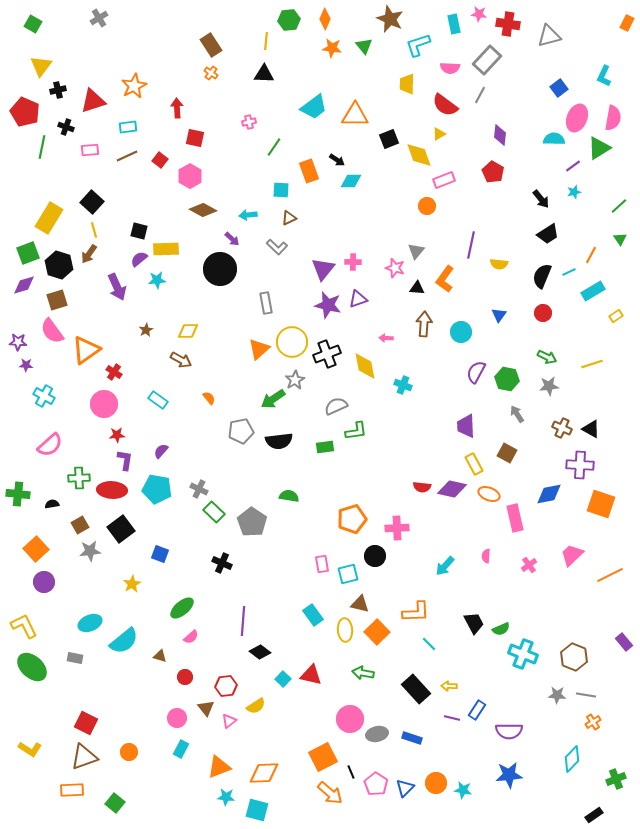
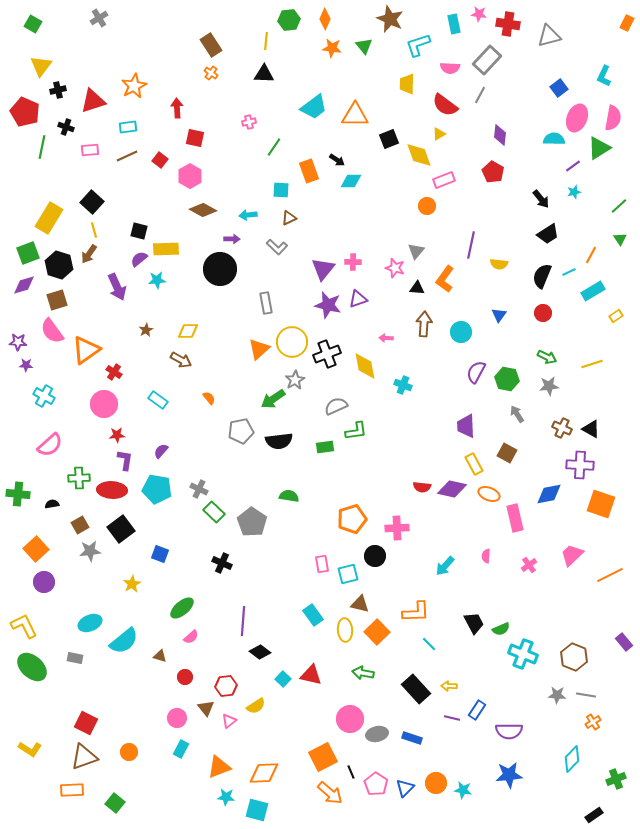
purple arrow at (232, 239): rotated 42 degrees counterclockwise
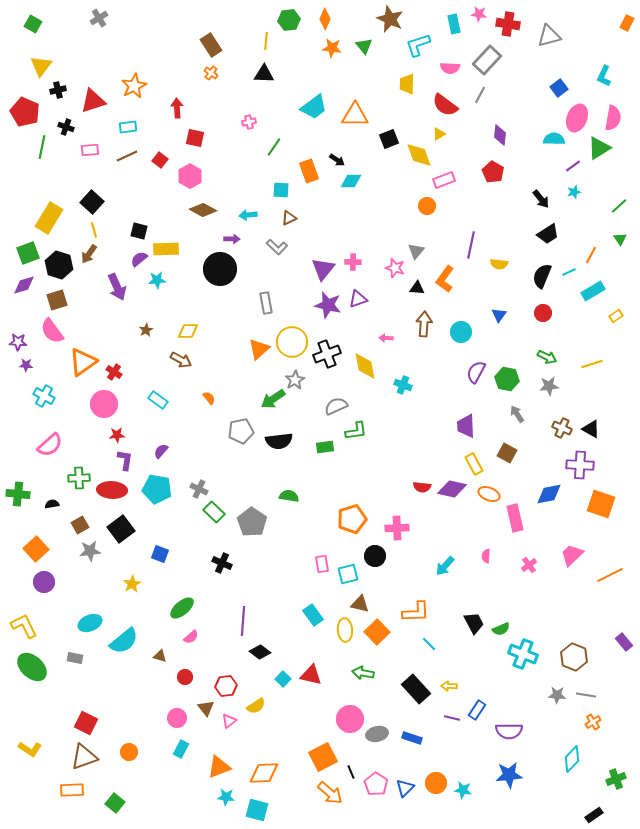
orange triangle at (86, 350): moved 3 px left, 12 px down
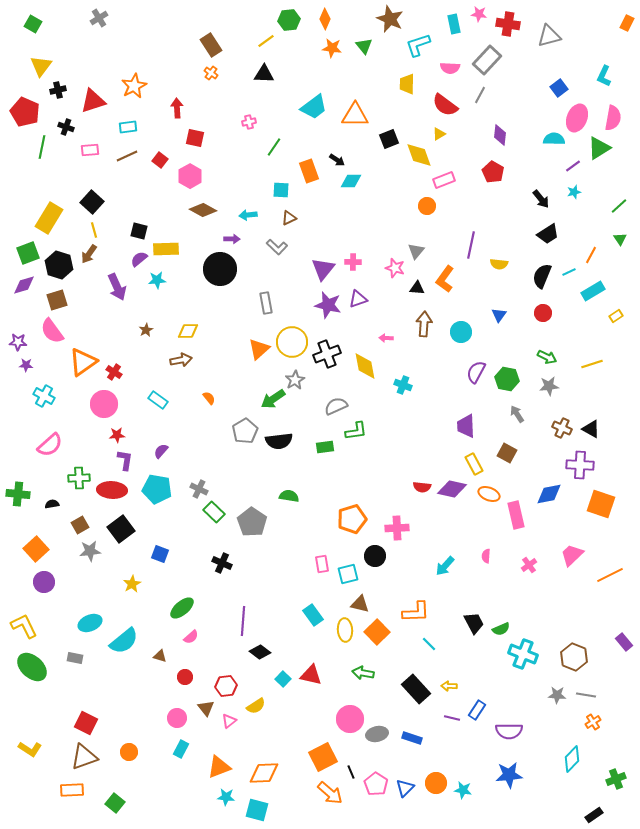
yellow line at (266, 41): rotated 48 degrees clockwise
brown arrow at (181, 360): rotated 40 degrees counterclockwise
gray pentagon at (241, 431): moved 4 px right; rotated 20 degrees counterclockwise
pink rectangle at (515, 518): moved 1 px right, 3 px up
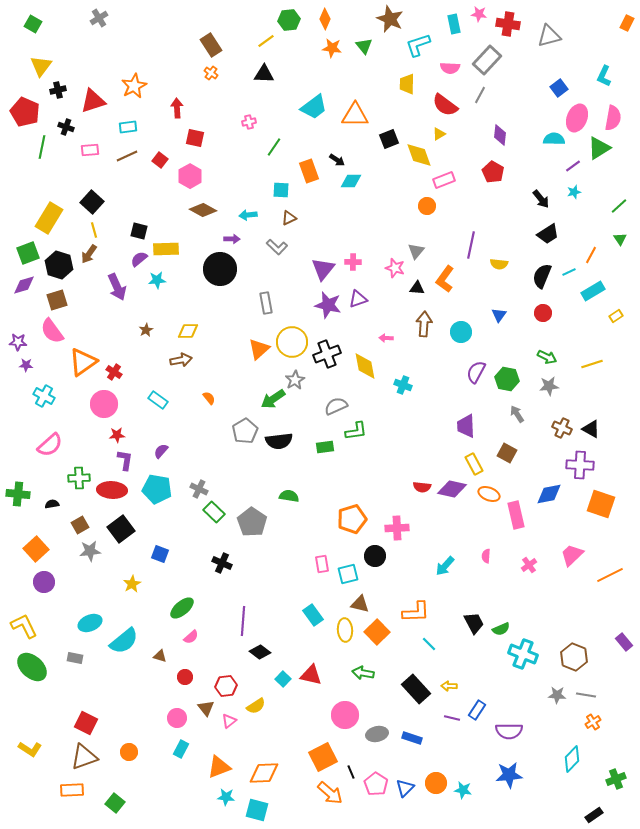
pink circle at (350, 719): moved 5 px left, 4 px up
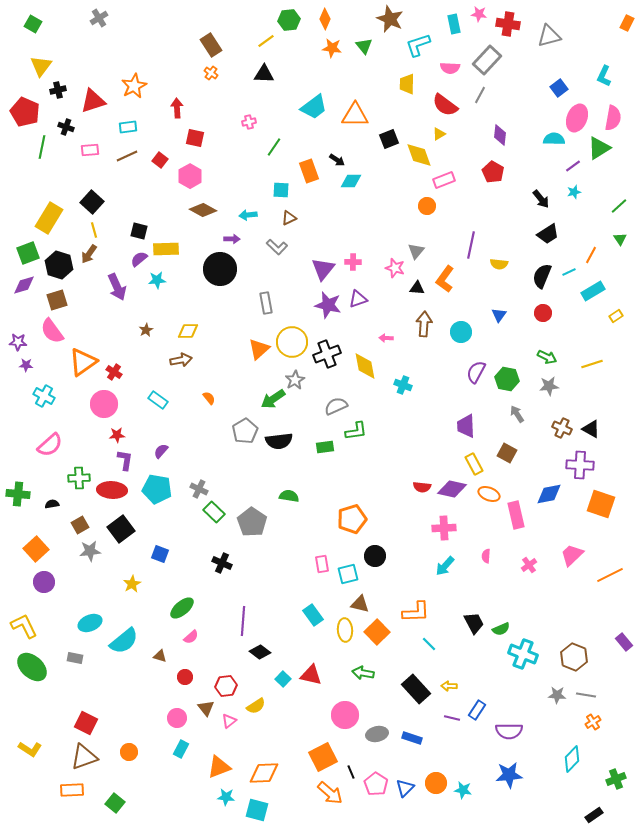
pink cross at (397, 528): moved 47 px right
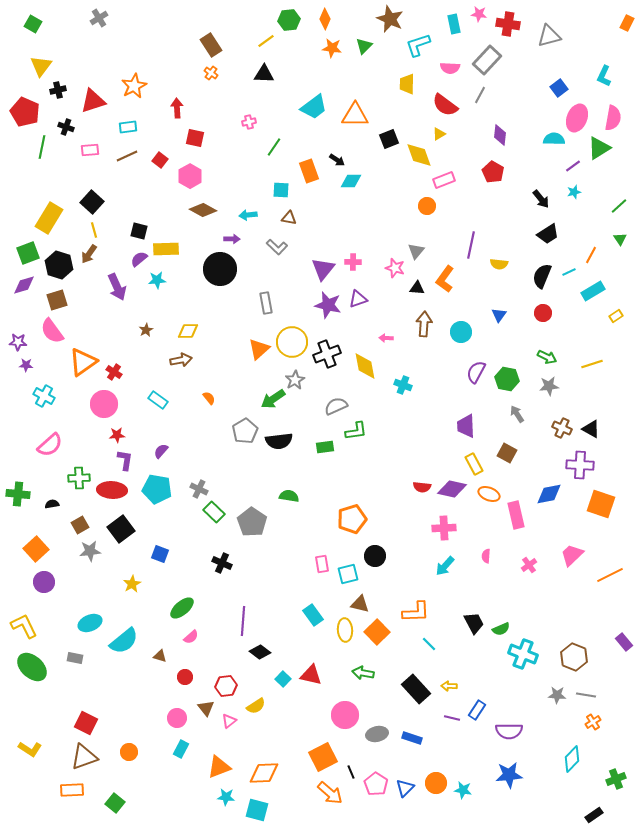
green triangle at (364, 46): rotated 24 degrees clockwise
brown triangle at (289, 218): rotated 35 degrees clockwise
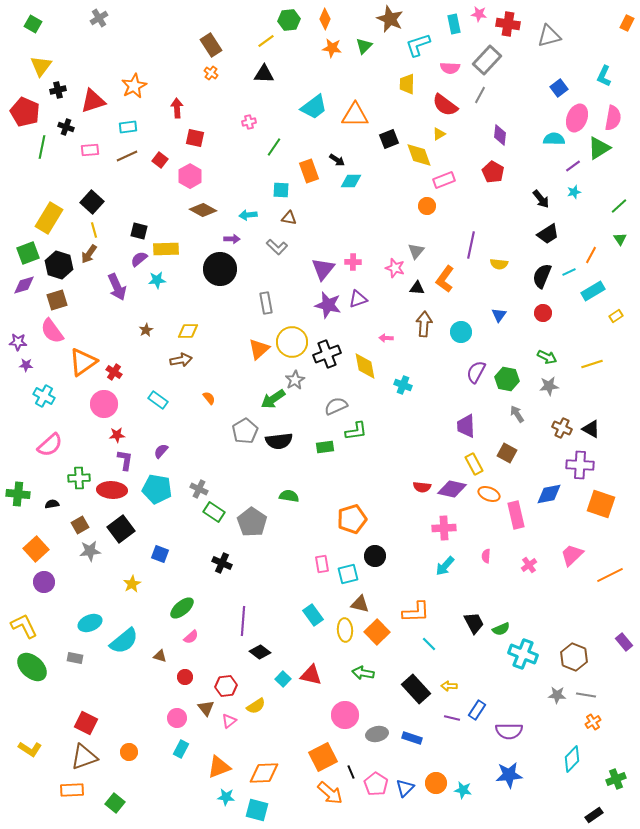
green rectangle at (214, 512): rotated 10 degrees counterclockwise
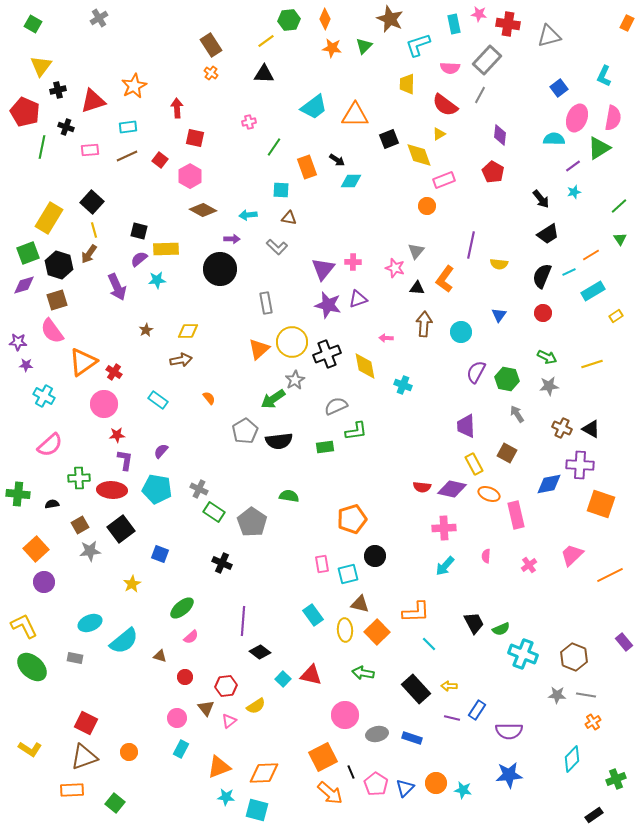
orange rectangle at (309, 171): moved 2 px left, 4 px up
orange line at (591, 255): rotated 30 degrees clockwise
blue diamond at (549, 494): moved 10 px up
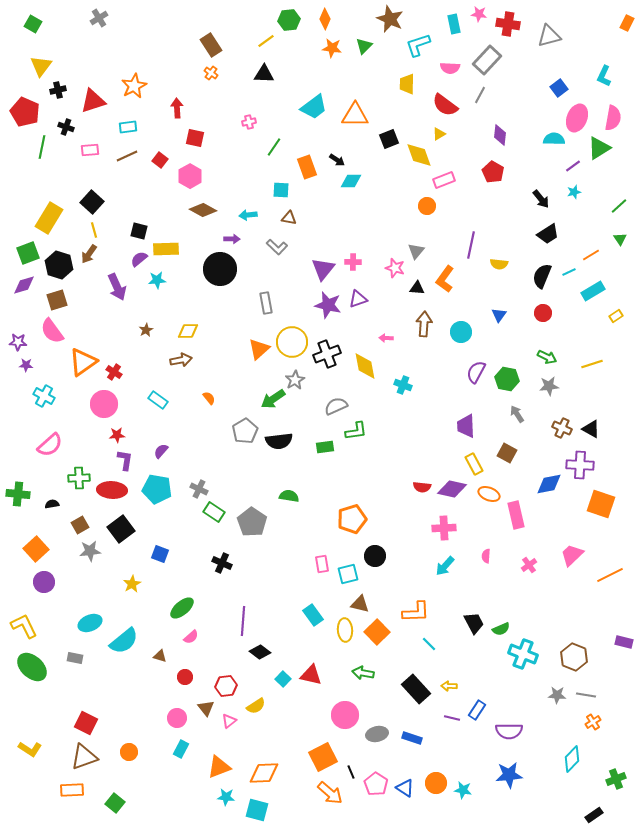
purple rectangle at (624, 642): rotated 36 degrees counterclockwise
blue triangle at (405, 788): rotated 42 degrees counterclockwise
